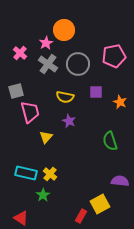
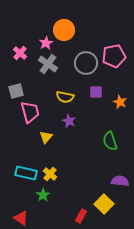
gray circle: moved 8 px right, 1 px up
yellow square: moved 4 px right; rotated 18 degrees counterclockwise
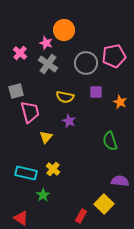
pink star: rotated 24 degrees counterclockwise
yellow cross: moved 3 px right, 5 px up
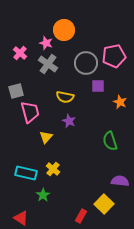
purple square: moved 2 px right, 6 px up
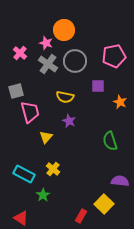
gray circle: moved 11 px left, 2 px up
cyan rectangle: moved 2 px left, 1 px down; rotated 15 degrees clockwise
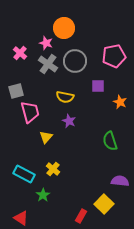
orange circle: moved 2 px up
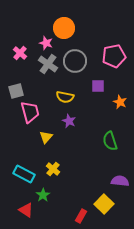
red triangle: moved 5 px right, 8 px up
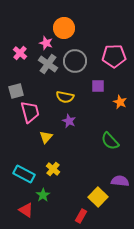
pink pentagon: rotated 10 degrees clockwise
green semicircle: rotated 24 degrees counterclockwise
yellow square: moved 6 px left, 7 px up
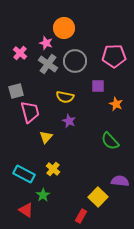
orange star: moved 4 px left, 2 px down
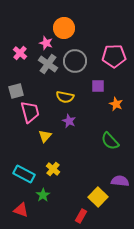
yellow triangle: moved 1 px left, 1 px up
red triangle: moved 5 px left; rotated 14 degrees counterclockwise
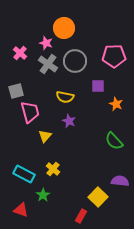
green semicircle: moved 4 px right
